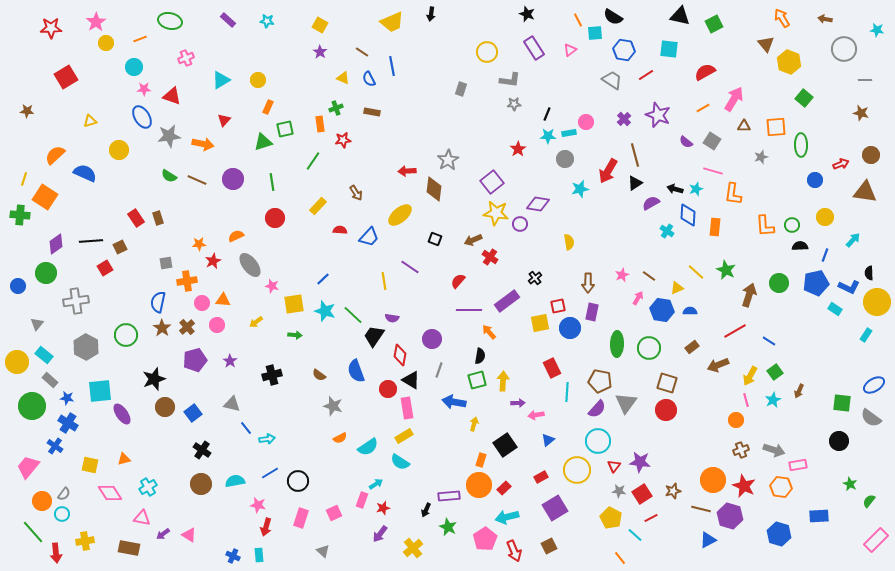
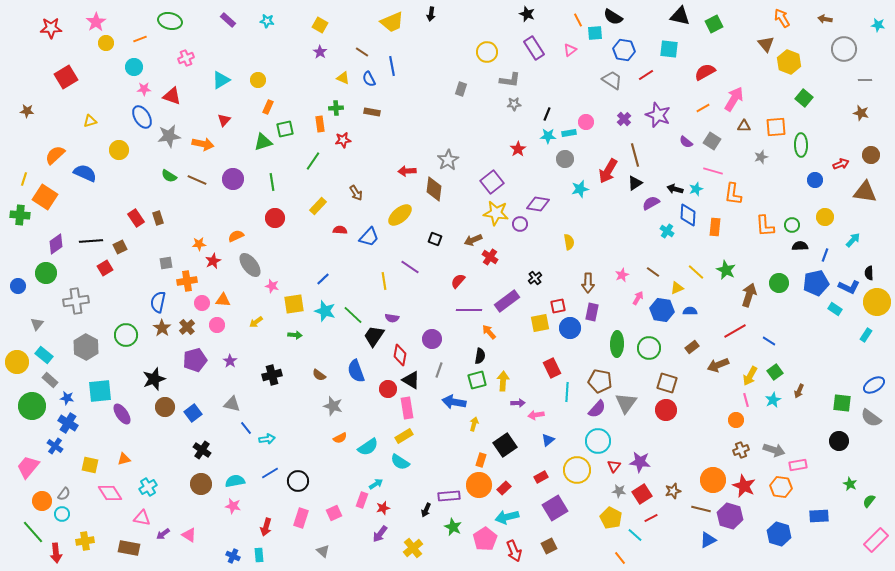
cyan star at (877, 30): moved 1 px right, 5 px up
green cross at (336, 108): rotated 16 degrees clockwise
brown line at (649, 276): moved 4 px right, 4 px up
pink star at (258, 505): moved 25 px left, 1 px down
green star at (448, 527): moved 5 px right
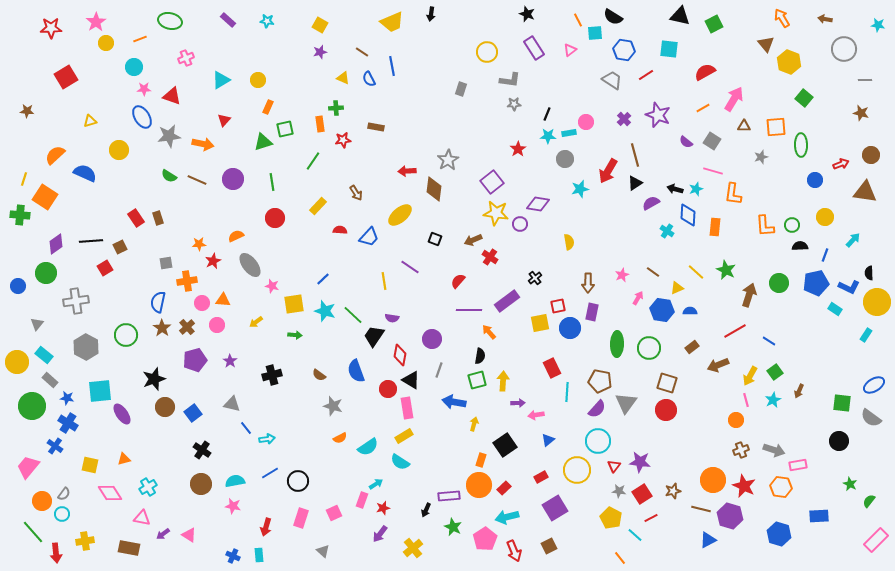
purple star at (320, 52): rotated 24 degrees clockwise
brown rectangle at (372, 112): moved 4 px right, 15 px down
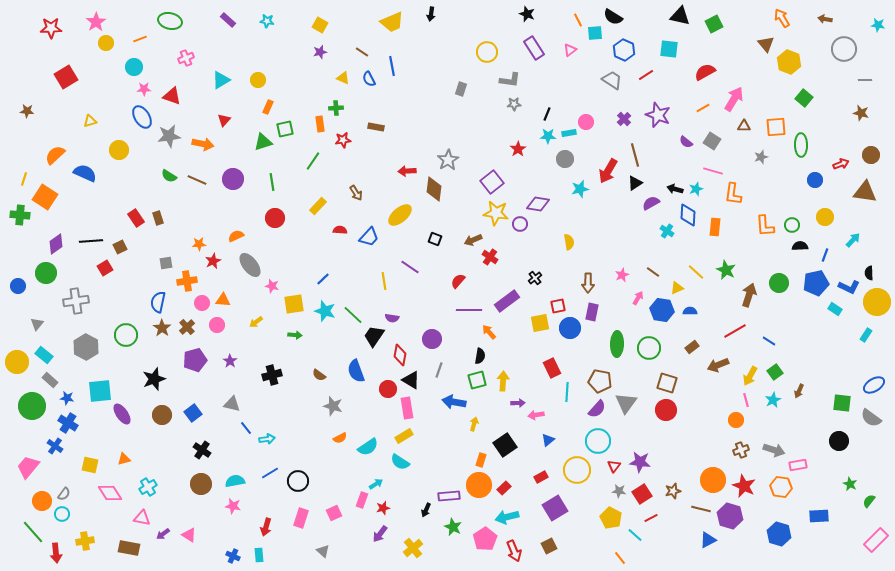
blue hexagon at (624, 50): rotated 15 degrees clockwise
brown circle at (165, 407): moved 3 px left, 8 px down
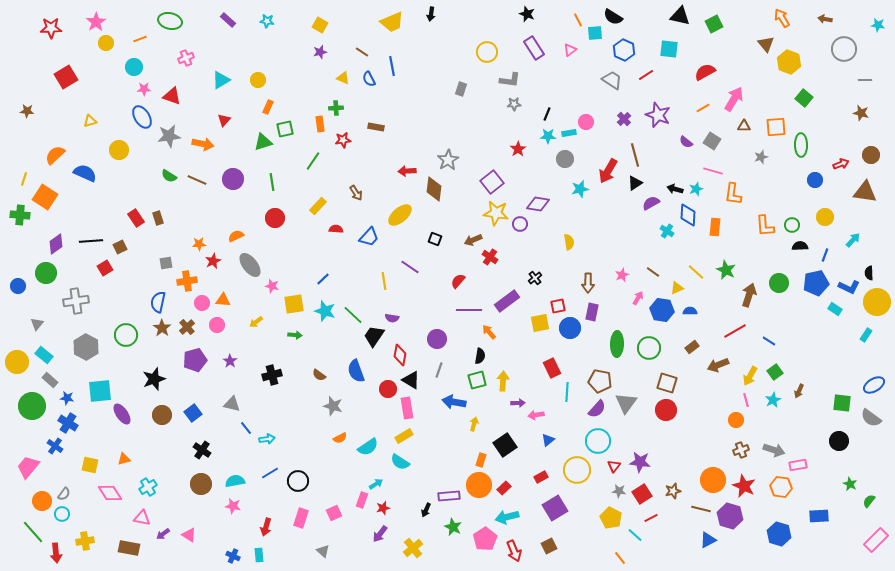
red semicircle at (340, 230): moved 4 px left, 1 px up
purple circle at (432, 339): moved 5 px right
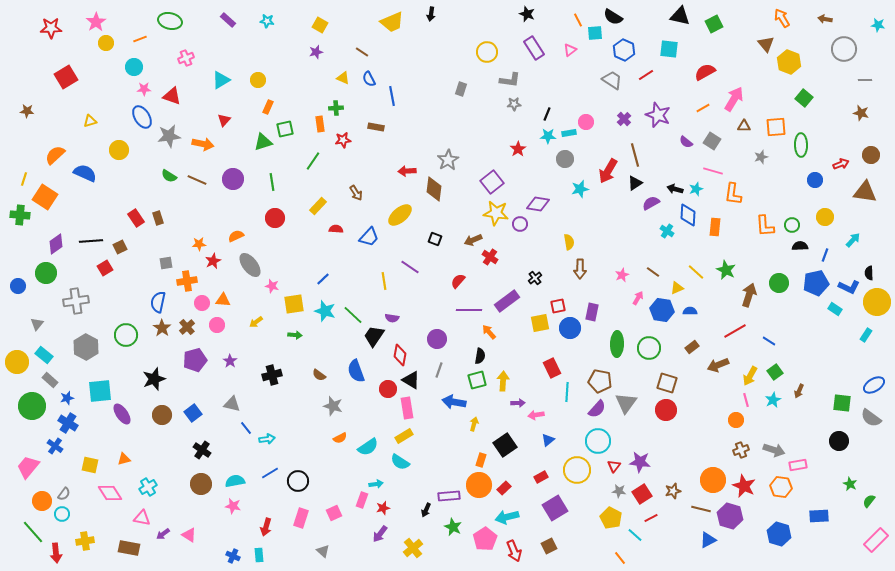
purple star at (320, 52): moved 4 px left
blue line at (392, 66): moved 30 px down
brown arrow at (588, 283): moved 8 px left, 14 px up
blue star at (67, 398): rotated 24 degrees counterclockwise
cyan arrow at (376, 484): rotated 24 degrees clockwise
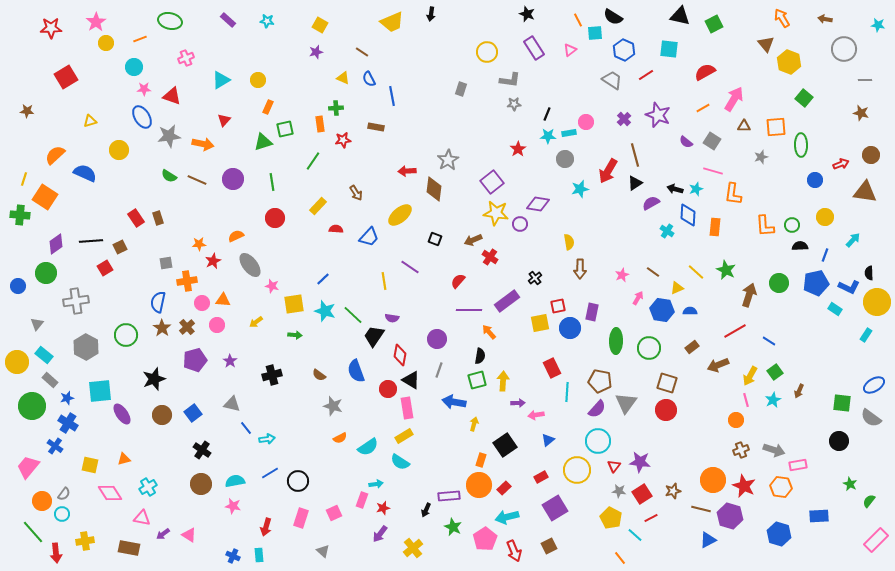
green ellipse at (617, 344): moved 1 px left, 3 px up
